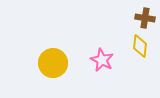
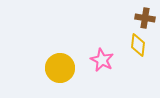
yellow diamond: moved 2 px left, 1 px up
yellow circle: moved 7 px right, 5 px down
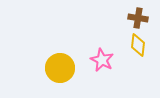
brown cross: moved 7 px left
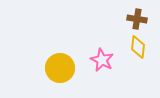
brown cross: moved 1 px left, 1 px down
yellow diamond: moved 2 px down
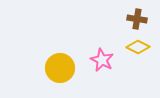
yellow diamond: rotated 70 degrees counterclockwise
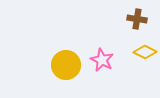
yellow diamond: moved 7 px right, 5 px down
yellow circle: moved 6 px right, 3 px up
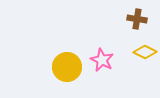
yellow circle: moved 1 px right, 2 px down
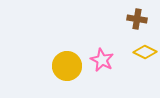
yellow circle: moved 1 px up
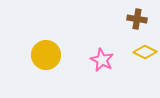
yellow circle: moved 21 px left, 11 px up
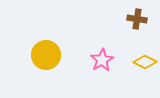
yellow diamond: moved 10 px down
pink star: rotated 15 degrees clockwise
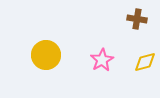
yellow diamond: rotated 40 degrees counterclockwise
